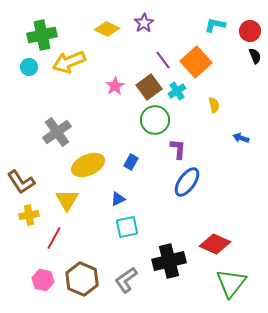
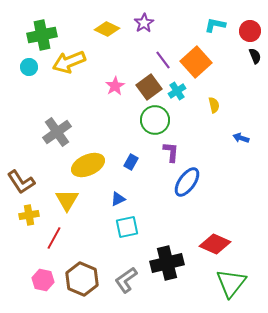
purple L-shape: moved 7 px left, 3 px down
black cross: moved 2 px left, 2 px down
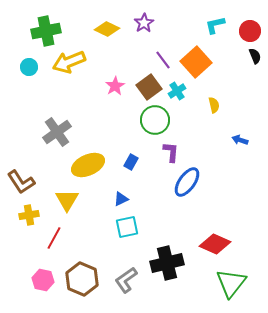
cyan L-shape: rotated 25 degrees counterclockwise
green cross: moved 4 px right, 4 px up
blue arrow: moved 1 px left, 2 px down
blue triangle: moved 3 px right
